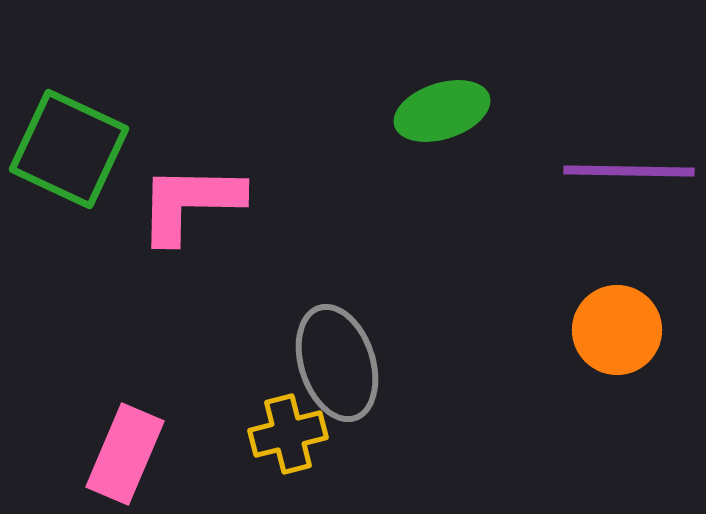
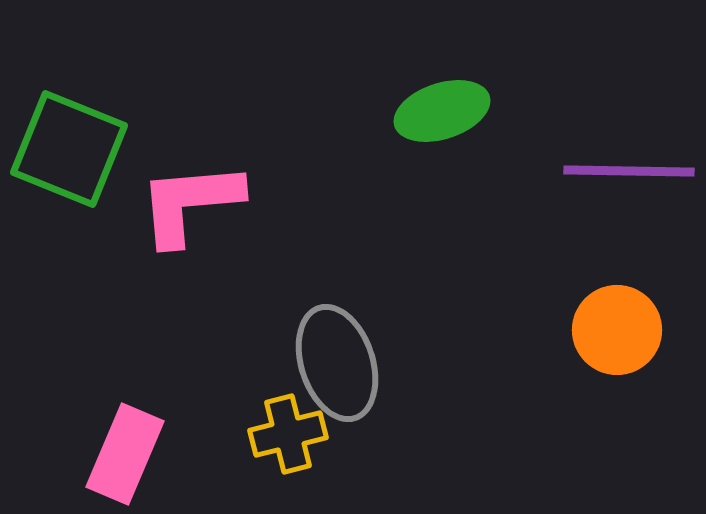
green square: rotated 3 degrees counterclockwise
pink L-shape: rotated 6 degrees counterclockwise
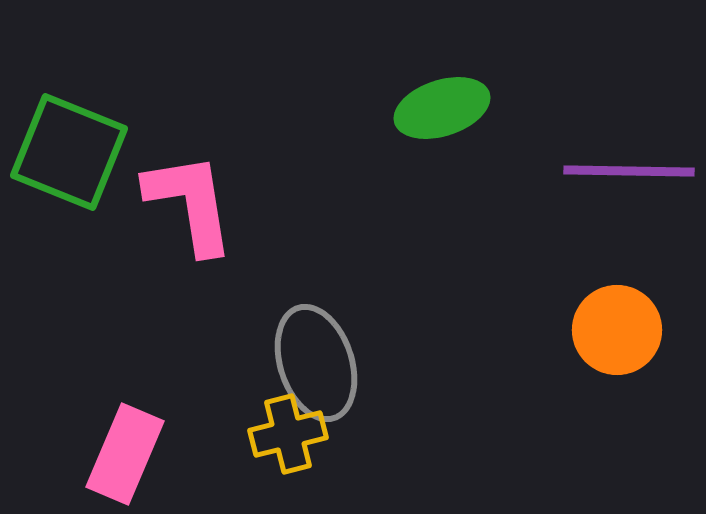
green ellipse: moved 3 px up
green square: moved 3 px down
pink L-shape: rotated 86 degrees clockwise
gray ellipse: moved 21 px left
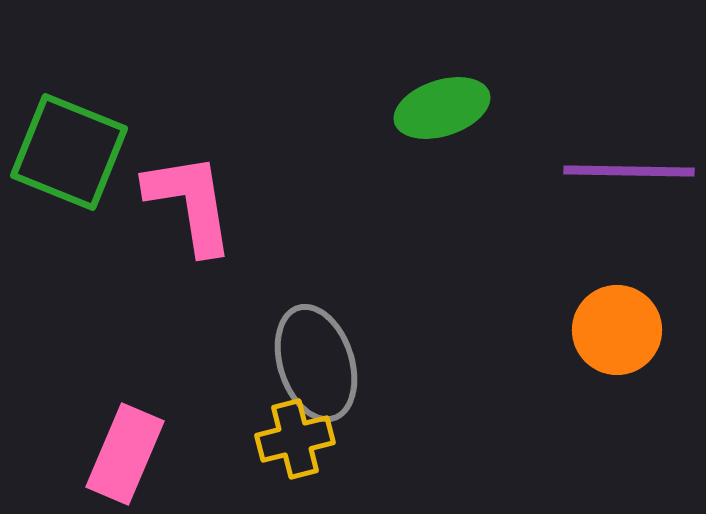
yellow cross: moved 7 px right, 5 px down
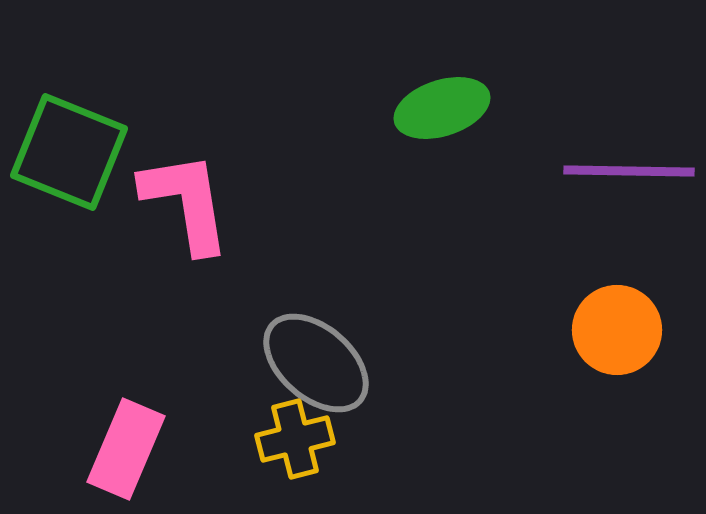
pink L-shape: moved 4 px left, 1 px up
gray ellipse: rotated 31 degrees counterclockwise
pink rectangle: moved 1 px right, 5 px up
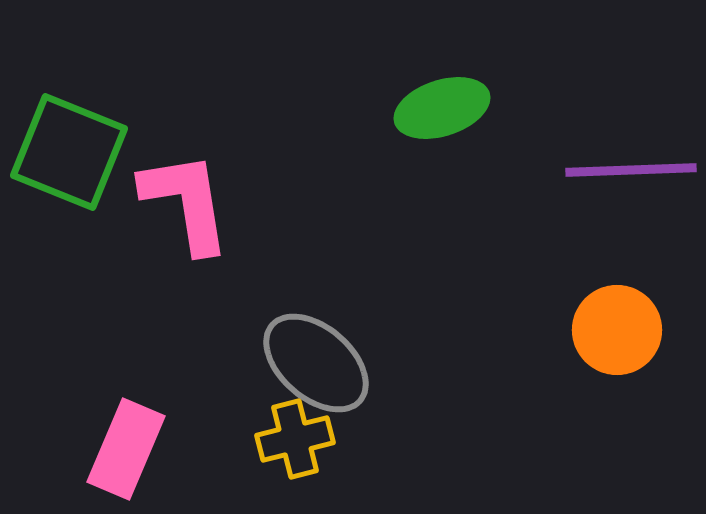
purple line: moved 2 px right, 1 px up; rotated 3 degrees counterclockwise
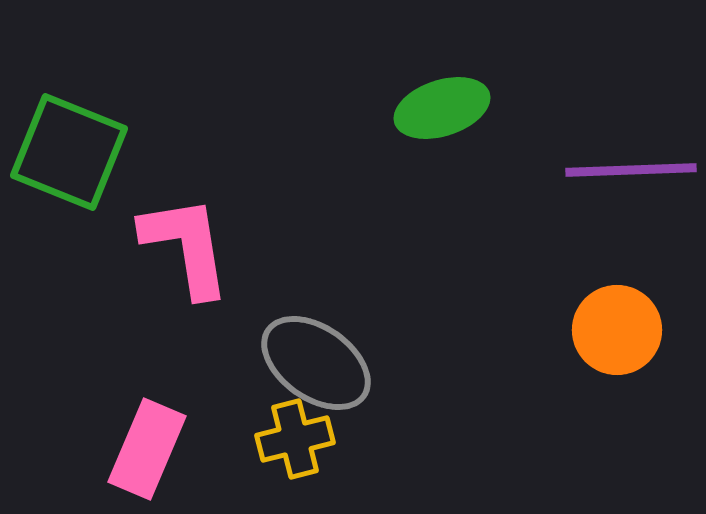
pink L-shape: moved 44 px down
gray ellipse: rotated 6 degrees counterclockwise
pink rectangle: moved 21 px right
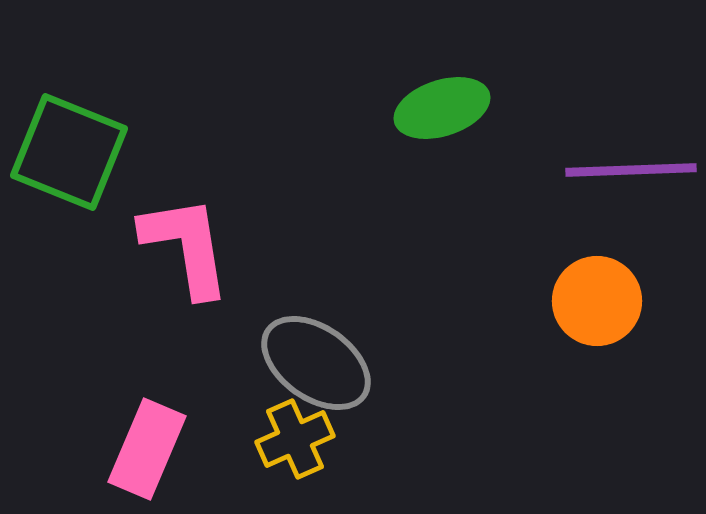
orange circle: moved 20 px left, 29 px up
yellow cross: rotated 10 degrees counterclockwise
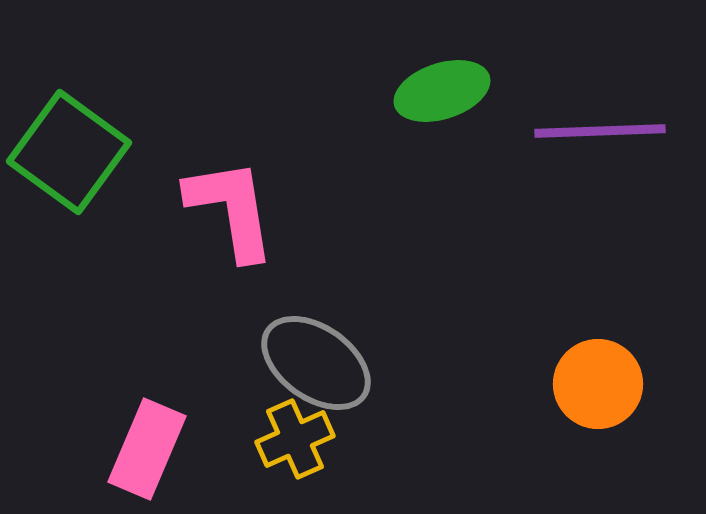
green ellipse: moved 17 px up
green square: rotated 14 degrees clockwise
purple line: moved 31 px left, 39 px up
pink L-shape: moved 45 px right, 37 px up
orange circle: moved 1 px right, 83 px down
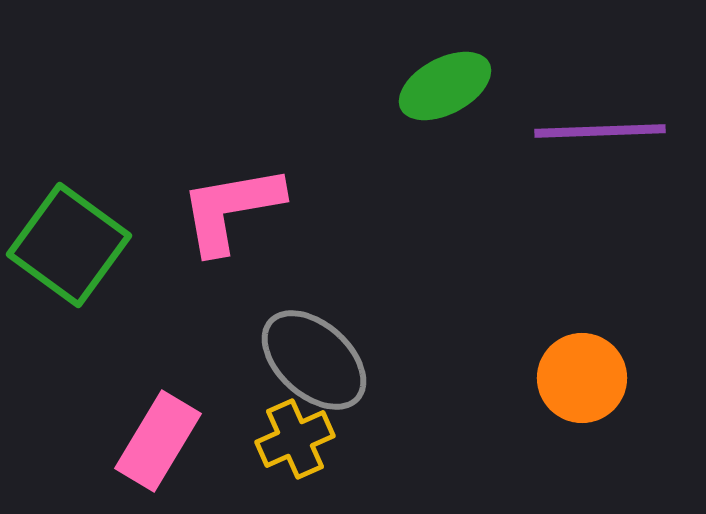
green ellipse: moved 3 px right, 5 px up; rotated 10 degrees counterclockwise
green square: moved 93 px down
pink L-shape: rotated 91 degrees counterclockwise
gray ellipse: moved 2 px left, 3 px up; rotated 7 degrees clockwise
orange circle: moved 16 px left, 6 px up
pink rectangle: moved 11 px right, 8 px up; rotated 8 degrees clockwise
